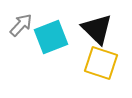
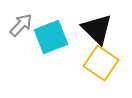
yellow square: rotated 16 degrees clockwise
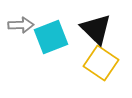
gray arrow: rotated 45 degrees clockwise
black triangle: moved 1 px left
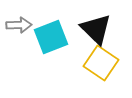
gray arrow: moved 2 px left
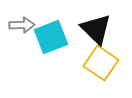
gray arrow: moved 3 px right
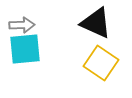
black triangle: moved 6 px up; rotated 20 degrees counterclockwise
cyan square: moved 26 px left, 12 px down; rotated 16 degrees clockwise
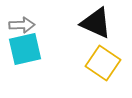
cyan square: rotated 8 degrees counterclockwise
yellow square: moved 2 px right
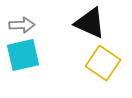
black triangle: moved 6 px left
cyan square: moved 2 px left, 6 px down
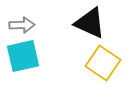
cyan square: moved 1 px down
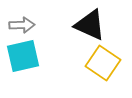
black triangle: moved 2 px down
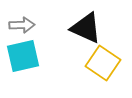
black triangle: moved 4 px left, 3 px down
